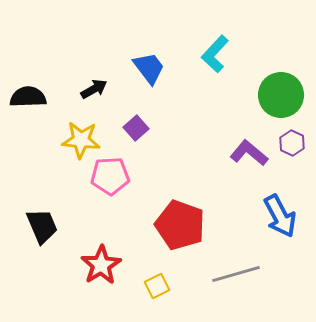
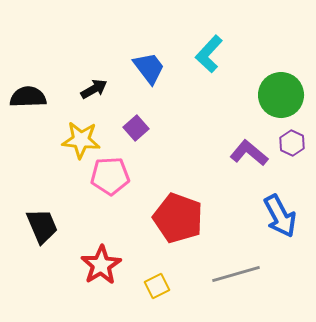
cyan L-shape: moved 6 px left
red pentagon: moved 2 px left, 7 px up
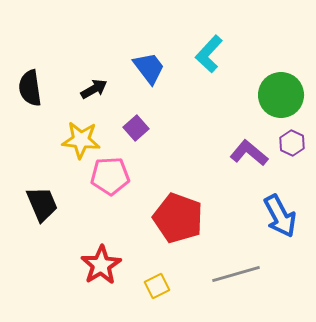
black semicircle: moved 2 px right, 9 px up; rotated 96 degrees counterclockwise
black trapezoid: moved 22 px up
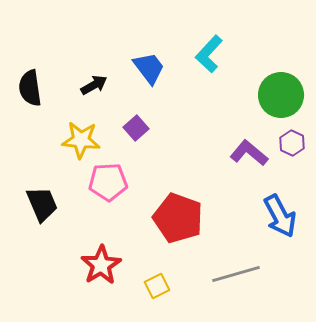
black arrow: moved 4 px up
pink pentagon: moved 2 px left, 6 px down
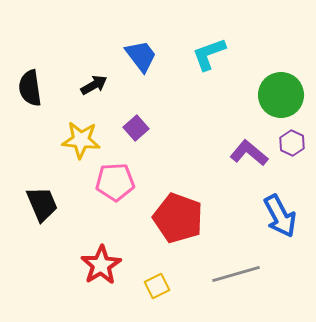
cyan L-shape: rotated 27 degrees clockwise
blue trapezoid: moved 8 px left, 12 px up
pink pentagon: moved 7 px right
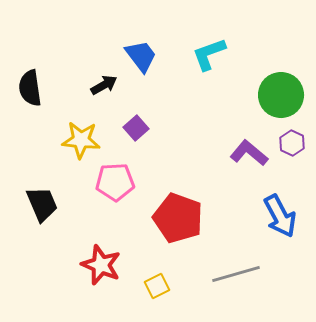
black arrow: moved 10 px right
red star: rotated 18 degrees counterclockwise
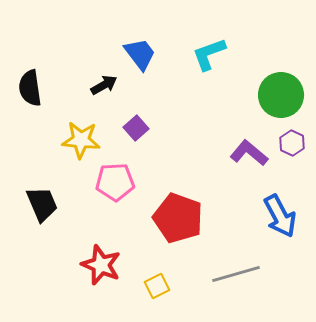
blue trapezoid: moved 1 px left, 2 px up
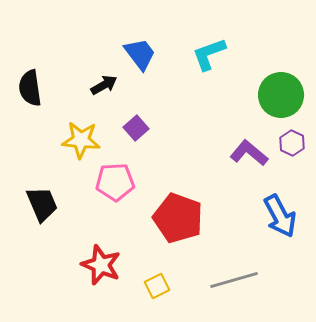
gray line: moved 2 px left, 6 px down
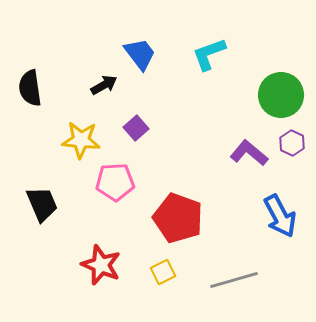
yellow square: moved 6 px right, 14 px up
